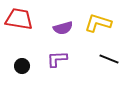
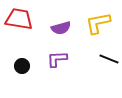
yellow L-shape: rotated 28 degrees counterclockwise
purple semicircle: moved 2 px left
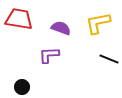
purple semicircle: rotated 144 degrees counterclockwise
purple L-shape: moved 8 px left, 4 px up
black circle: moved 21 px down
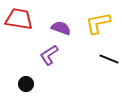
purple L-shape: rotated 30 degrees counterclockwise
black circle: moved 4 px right, 3 px up
